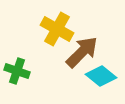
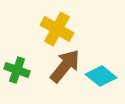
brown arrow: moved 17 px left, 14 px down; rotated 6 degrees counterclockwise
green cross: moved 1 px up
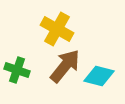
cyan diamond: moved 2 px left; rotated 24 degrees counterclockwise
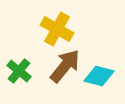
green cross: moved 2 px right, 1 px down; rotated 20 degrees clockwise
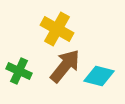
green cross: rotated 15 degrees counterclockwise
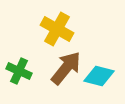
brown arrow: moved 1 px right, 2 px down
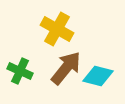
green cross: moved 1 px right
cyan diamond: moved 1 px left
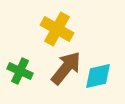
cyan diamond: rotated 28 degrees counterclockwise
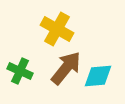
cyan diamond: rotated 8 degrees clockwise
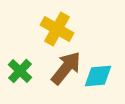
green cross: rotated 20 degrees clockwise
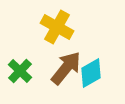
yellow cross: moved 2 px up
cyan diamond: moved 7 px left, 3 px up; rotated 24 degrees counterclockwise
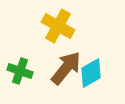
yellow cross: moved 1 px right, 1 px up
green cross: rotated 25 degrees counterclockwise
